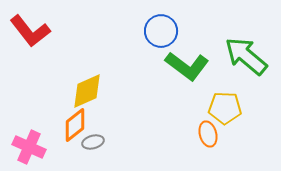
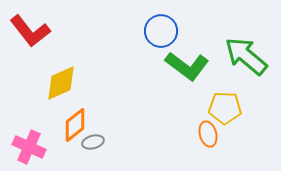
yellow diamond: moved 26 px left, 8 px up
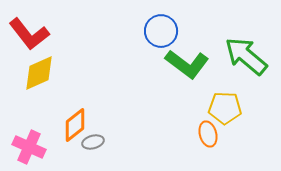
red L-shape: moved 1 px left, 3 px down
green L-shape: moved 2 px up
yellow diamond: moved 22 px left, 10 px up
